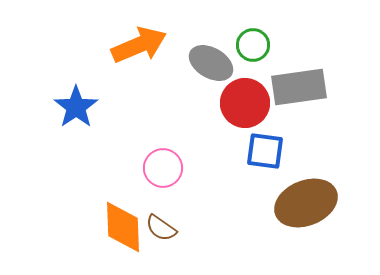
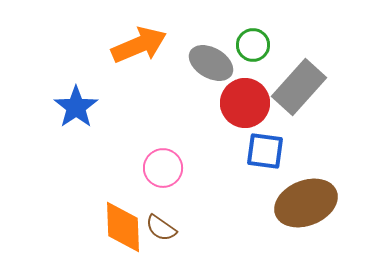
gray rectangle: rotated 40 degrees counterclockwise
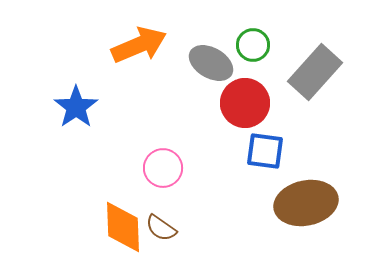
gray rectangle: moved 16 px right, 15 px up
brown ellipse: rotated 10 degrees clockwise
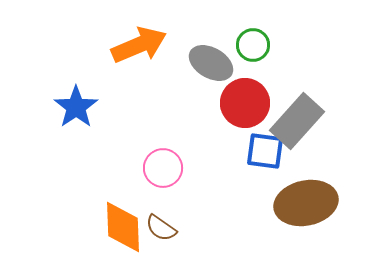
gray rectangle: moved 18 px left, 49 px down
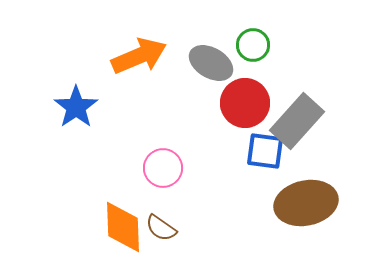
orange arrow: moved 11 px down
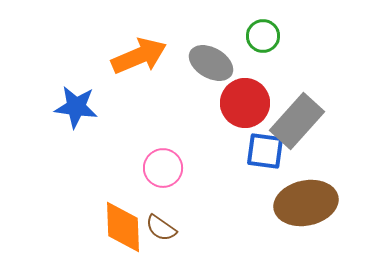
green circle: moved 10 px right, 9 px up
blue star: rotated 30 degrees counterclockwise
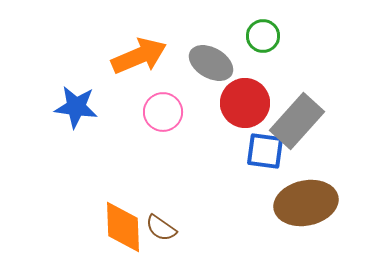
pink circle: moved 56 px up
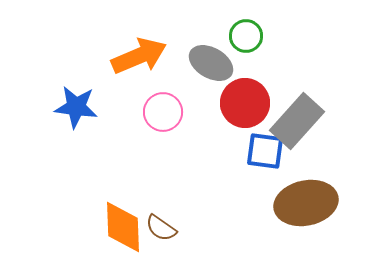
green circle: moved 17 px left
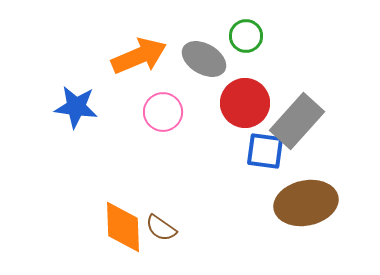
gray ellipse: moved 7 px left, 4 px up
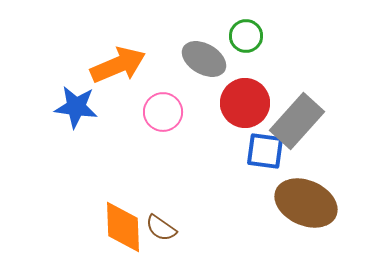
orange arrow: moved 21 px left, 9 px down
brown ellipse: rotated 36 degrees clockwise
